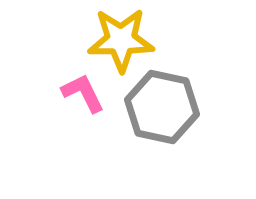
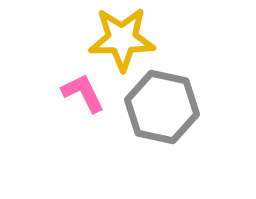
yellow star: moved 1 px right, 1 px up
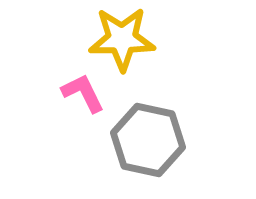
gray hexagon: moved 14 px left, 33 px down
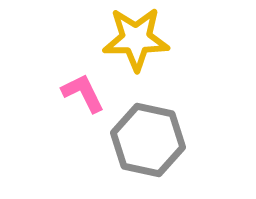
yellow star: moved 14 px right
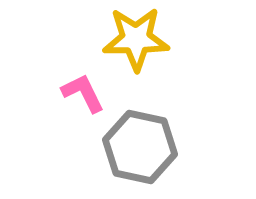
gray hexagon: moved 8 px left, 7 px down
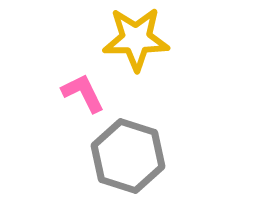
gray hexagon: moved 12 px left, 9 px down; rotated 6 degrees clockwise
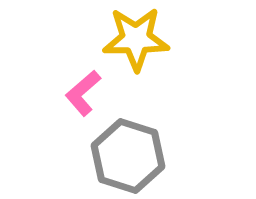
pink L-shape: rotated 105 degrees counterclockwise
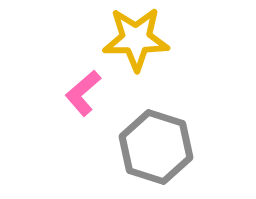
gray hexagon: moved 28 px right, 9 px up
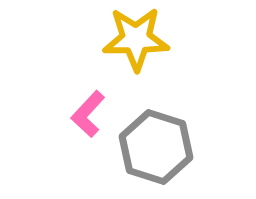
pink L-shape: moved 5 px right, 21 px down; rotated 6 degrees counterclockwise
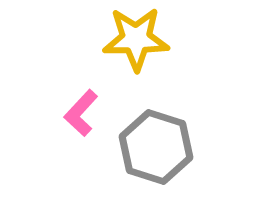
pink L-shape: moved 7 px left, 1 px up
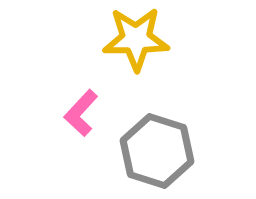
gray hexagon: moved 1 px right, 4 px down
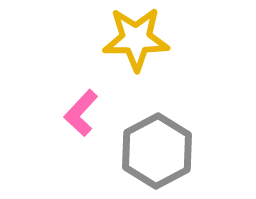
gray hexagon: rotated 14 degrees clockwise
